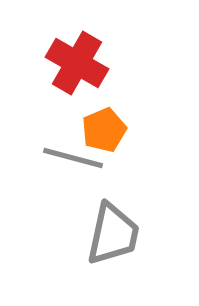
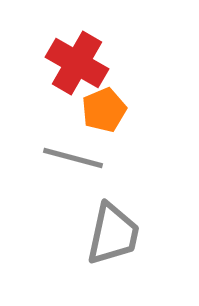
orange pentagon: moved 20 px up
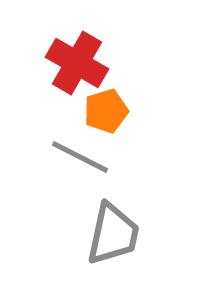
orange pentagon: moved 2 px right, 1 px down; rotated 6 degrees clockwise
gray line: moved 7 px right, 1 px up; rotated 12 degrees clockwise
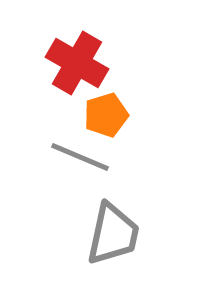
orange pentagon: moved 4 px down
gray line: rotated 4 degrees counterclockwise
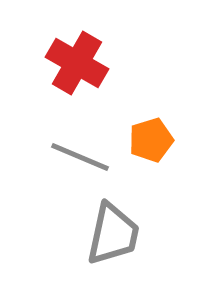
orange pentagon: moved 45 px right, 25 px down
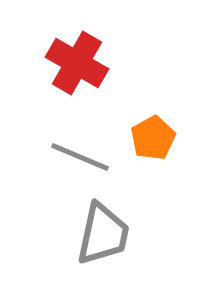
orange pentagon: moved 2 px right, 2 px up; rotated 12 degrees counterclockwise
gray trapezoid: moved 10 px left
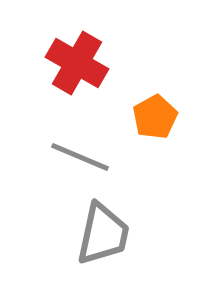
orange pentagon: moved 2 px right, 21 px up
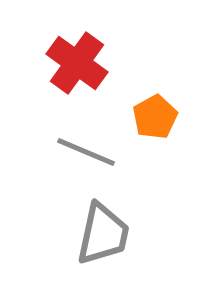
red cross: rotated 6 degrees clockwise
gray line: moved 6 px right, 5 px up
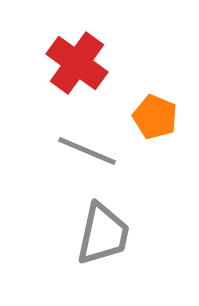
orange pentagon: rotated 21 degrees counterclockwise
gray line: moved 1 px right, 1 px up
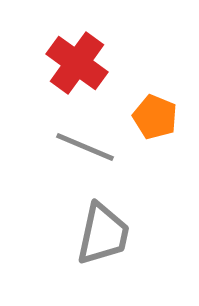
gray line: moved 2 px left, 4 px up
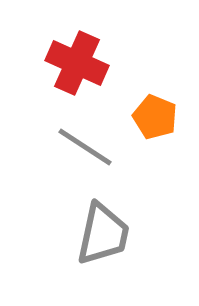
red cross: rotated 12 degrees counterclockwise
gray line: rotated 10 degrees clockwise
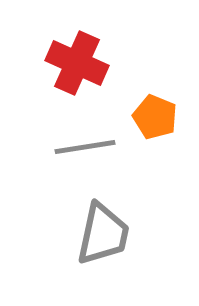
gray line: rotated 42 degrees counterclockwise
